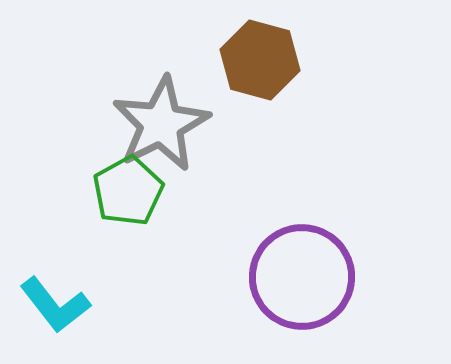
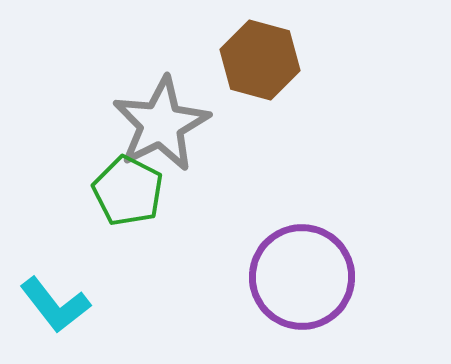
green pentagon: rotated 16 degrees counterclockwise
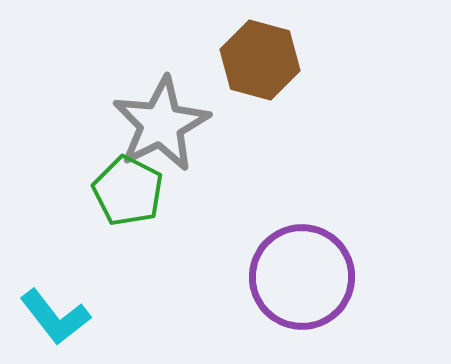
cyan L-shape: moved 12 px down
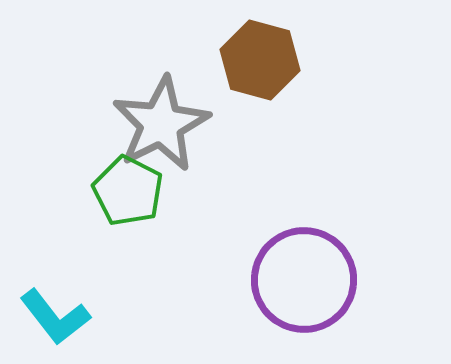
purple circle: moved 2 px right, 3 px down
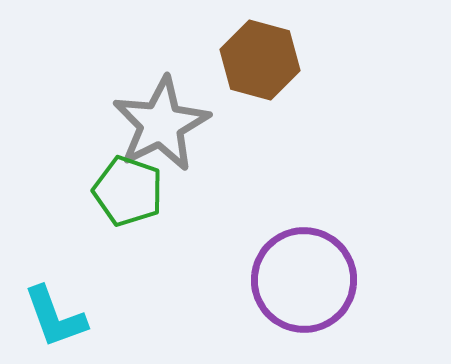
green pentagon: rotated 8 degrees counterclockwise
cyan L-shape: rotated 18 degrees clockwise
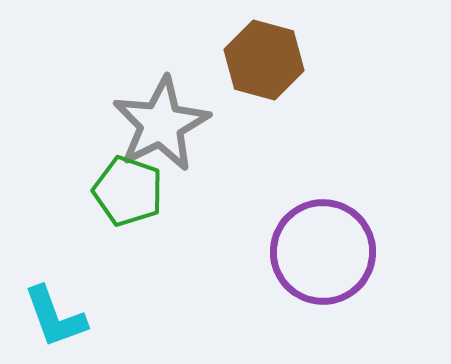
brown hexagon: moved 4 px right
purple circle: moved 19 px right, 28 px up
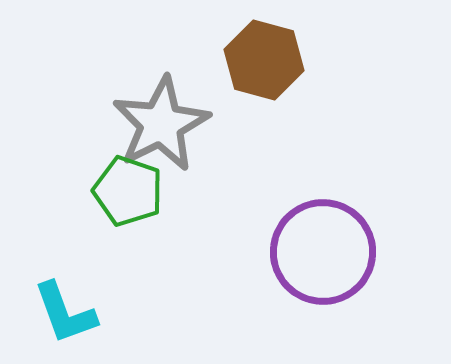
cyan L-shape: moved 10 px right, 4 px up
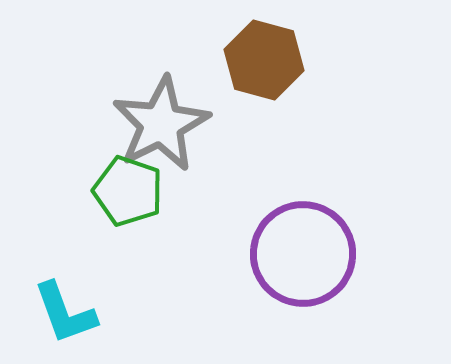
purple circle: moved 20 px left, 2 px down
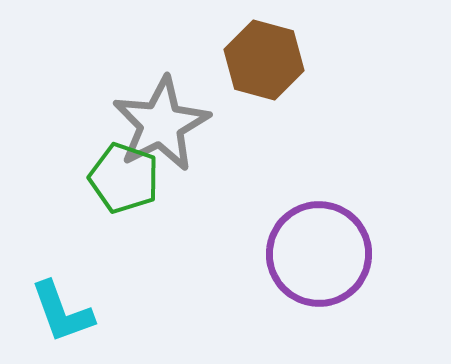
green pentagon: moved 4 px left, 13 px up
purple circle: moved 16 px right
cyan L-shape: moved 3 px left, 1 px up
